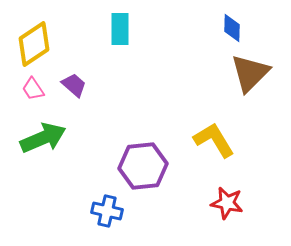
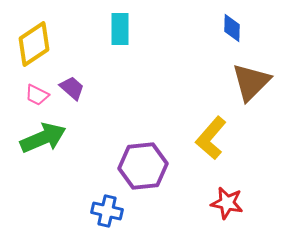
brown triangle: moved 1 px right, 9 px down
purple trapezoid: moved 2 px left, 3 px down
pink trapezoid: moved 4 px right, 6 px down; rotated 30 degrees counterclockwise
yellow L-shape: moved 3 px left, 2 px up; rotated 108 degrees counterclockwise
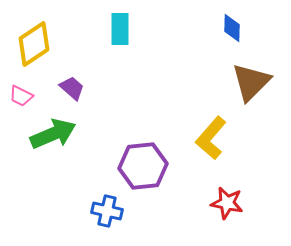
pink trapezoid: moved 16 px left, 1 px down
green arrow: moved 10 px right, 4 px up
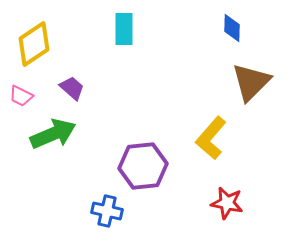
cyan rectangle: moved 4 px right
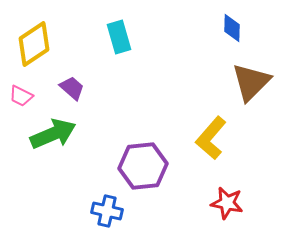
cyan rectangle: moved 5 px left, 8 px down; rotated 16 degrees counterclockwise
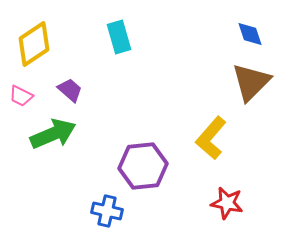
blue diamond: moved 18 px right, 6 px down; rotated 20 degrees counterclockwise
purple trapezoid: moved 2 px left, 2 px down
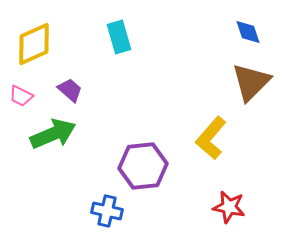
blue diamond: moved 2 px left, 2 px up
yellow diamond: rotated 9 degrees clockwise
red star: moved 2 px right, 4 px down
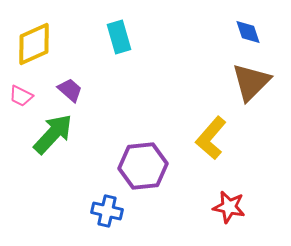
green arrow: rotated 24 degrees counterclockwise
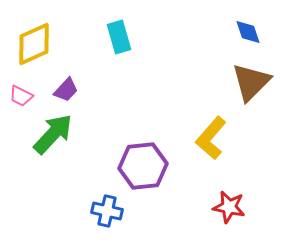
purple trapezoid: moved 4 px left; rotated 92 degrees clockwise
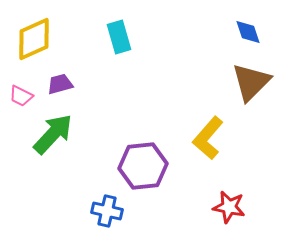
yellow diamond: moved 5 px up
purple trapezoid: moved 6 px left, 6 px up; rotated 148 degrees counterclockwise
yellow L-shape: moved 3 px left
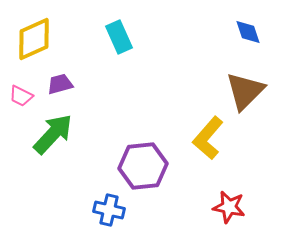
cyan rectangle: rotated 8 degrees counterclockwise
brown triangle: moved 6 px left, 9 px down
blue cross: moved 2 px right, 1 px up
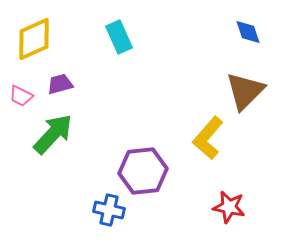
purple hexagon: moved 5 px down
